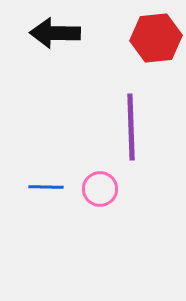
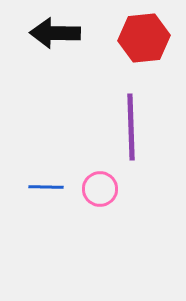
red hexagon: moved 12 px left
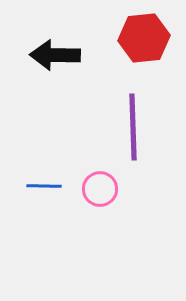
black arrow: moved 22 px down
purple line: moved 2 px right
blue line: moved 2 px left, 1 px up
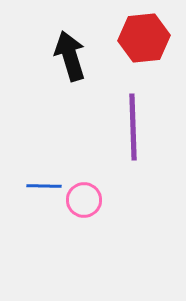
black arrow: moved 15 px right, 1 px down; rotated 72 degrees clockwise
pink circle: moved 16 px left, 11 px down
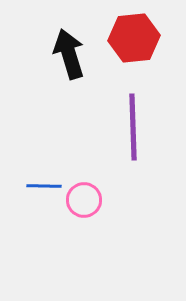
red hexagon: moved 10 px left
black arrow: moved 1 px left, 2 px up
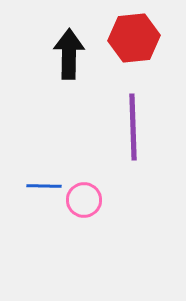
black arrow: rotated 18 degrees clockwise
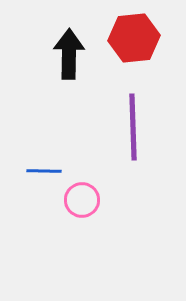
blue line: moved 15 px up
pink circle: moved 2 px left
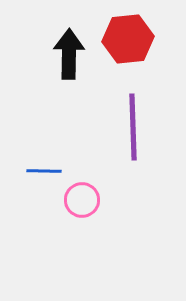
red hexagon: moved 6 px left, 1 px down
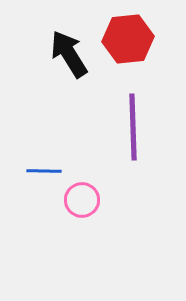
black arrow: rotated 33 degrees counterclockwise
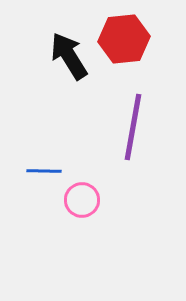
red hexagon: moved 4 px left
black arrow: moved 2 px down
purple line: rotated 12 degrees clockwise
